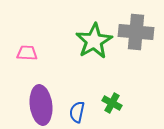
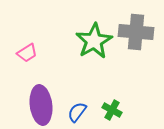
pink trapezoid: rotated 145 degrees clockwise
green cross: moved 7 px down
blue semicircle: rotated 25 degrees clockwise
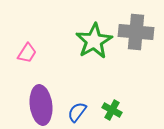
pink trapezoid: rotated 25 degrees counterclockwise
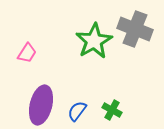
gray cross: moved 1 px left, 3 px up; rotated 16 degrees clockwise
purple ellipse: rotated 21 degrees clockwise
blue semicircle: moved 1 px up
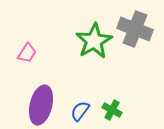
blue semicircle: moved 3 px right
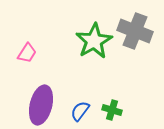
gray cross: moved 2 px down
green cross: rotated 12 degrees counterclockwise
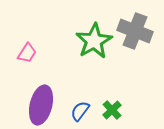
green cross: rotated 30 degrees clockwise
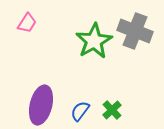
pink trapezoid: moved 30 px up
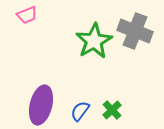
pink trapezoid: moved 8 px up; rotated 35 degrees clockwise
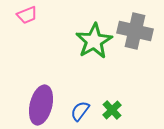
gray cross: rotated 8 degrees counterclockwise
